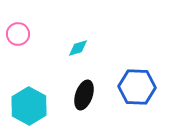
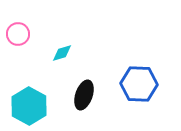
cyan diamond: moved 16 px left, 5 px down
blue hexagon: moved 2 px right, 3 px up
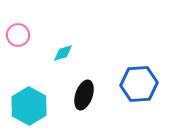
pink circle: moved 1 px down
cyan diamond: moved 1 px right
blue hexagon: rotated 6 degrees counterclockwise
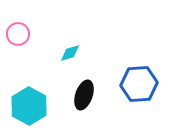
pink circle: moved 1 px up
cyan diamond: moved 7 px right
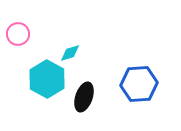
black ellipse: moved 2 px down
cyan hexagon: moved 18 px right, 27 px up
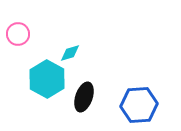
blue hexagon: moved 21 px down
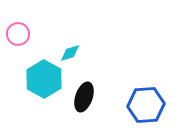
cyan hexagon: moved 3 px left
blue hexagon: moved 7 px right
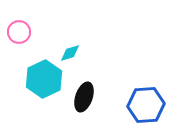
pink circle: moved 1 px right, 2 px up
cyan hexagon: rotated 6 degrees clockwise
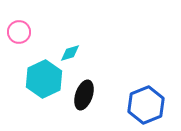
black ellipse: moved 2 px up
blue hexagon: rotated 18 degrees counterclockwise
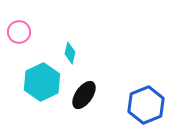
cyan diamond: rotated 60 degrees counterclockwise
cyan hexagon: moved 2 px left, 3 px down
black ellipse: rotated 16 degrees clockwise
